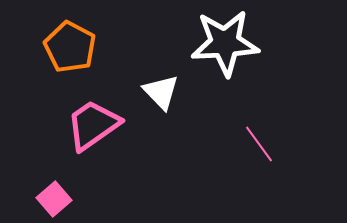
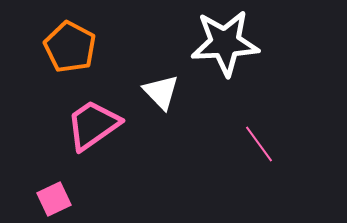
pink square: rotated 16 degrees clockwise
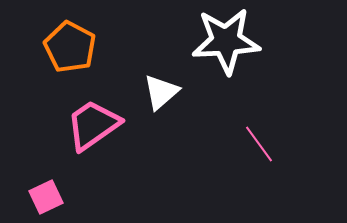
white star: moved 1 px right, 2 px up
white triangle: rotated 33 degrees clockwise
pink square: moved 8 px left, 2 px up
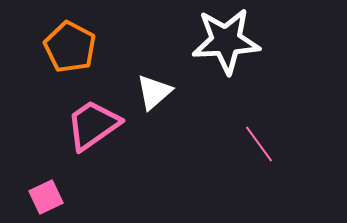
white triangle: moved 7 px left
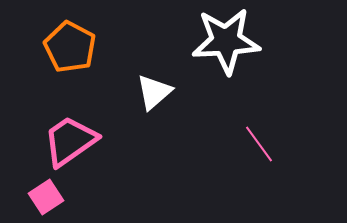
pink trapezoid: moved 23 px left, 16 px down
pink square: rotated 8 degrees counterclockwise
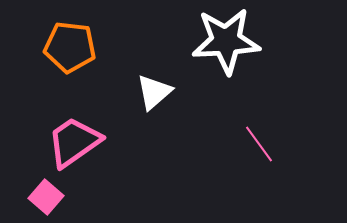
orange pentagon: rotated 21 degrees counterclockwise
pink trapezoid: moved 4 px right, 1 px down
pink square: rotated 16 degrees counterclockwise
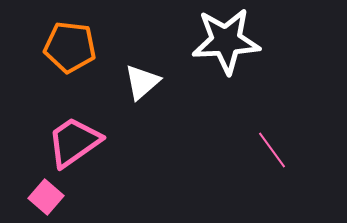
white triangle: moved 12 px left, 10 px up
pink line: moved 13 px right, 6 px down
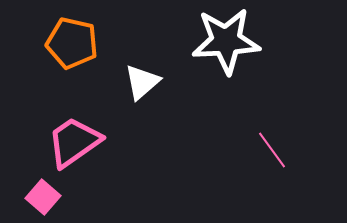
orange pentagon: moved 2 px right, 4 px up; rotated 6 degrees clockwise
pink square: moved 3 px left
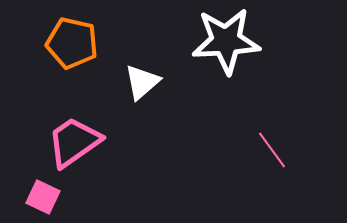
pink square: rotated 16 degrees counterclockwise
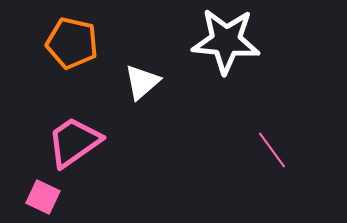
white star: rotated 8 degrees clockwise
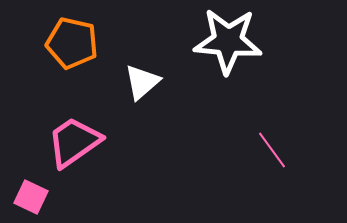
white star: moved 2 px right
pink square: moved 12 px left
